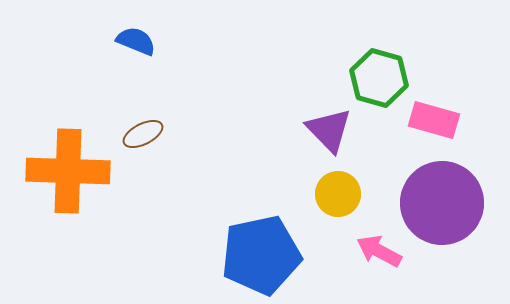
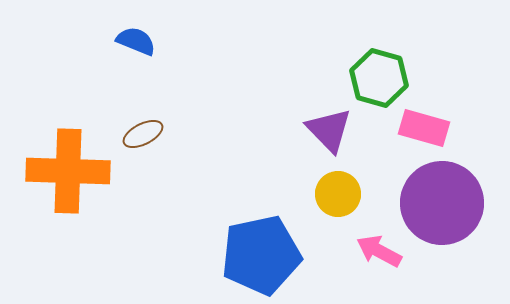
pink rectangle: moved 10 px left, 8 px down
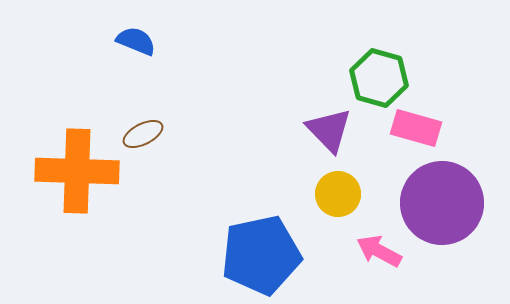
pink rectangle: moved 8 px left
orange cross: moved 9 px right
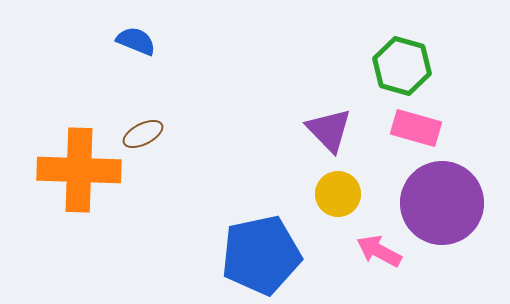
green hexagon: moved 23 px right, 12 px up
orange cross: moved 2 px right, 1 px up
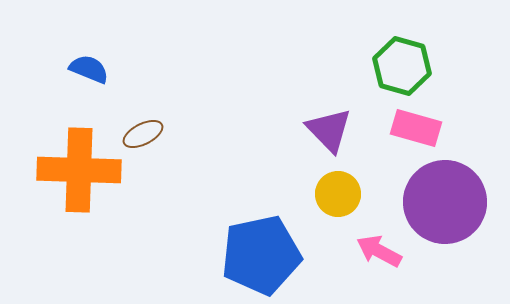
blue semicircle: moved 47 px left, 28 px down
purple circle: moved 3 px right, 1 px up
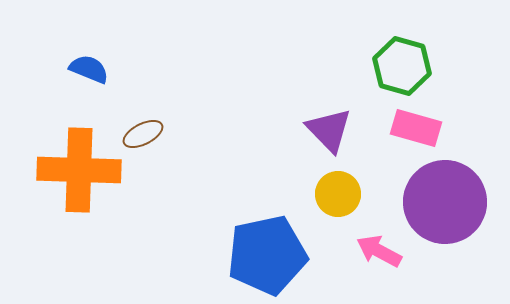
blue pentagon: moved 6 px right
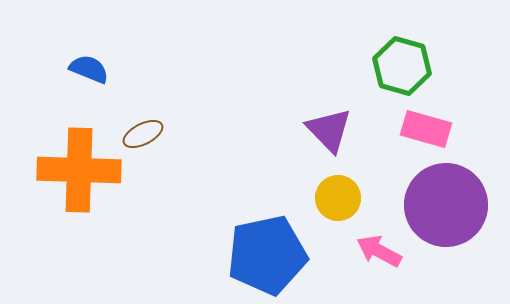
pink rectangle: moved 10 px right, 1 px down
yellow circle: moved 4 px down
purple circle: moved 1 px right, 3 px down
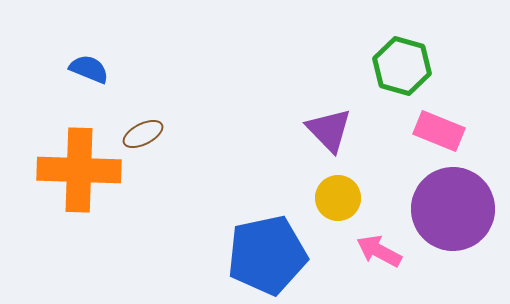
pink rectangle: moved 13 px right, 2 px down; rotated 6 degrees clockwise
purple circle: moved 7 px right, 4 px down
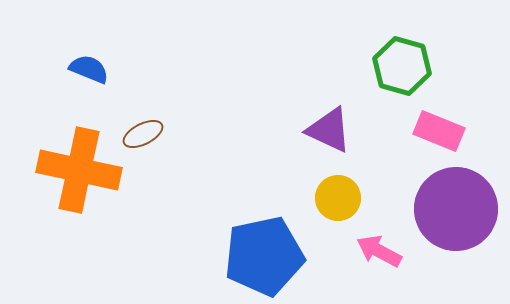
purple triangle: rotated 21 degrees counterclockwise
orange cross: rotated 10 degrees clockwise
purple circle: moved 3 px right
blue pentagon: moved 3 px left, 1 px down
